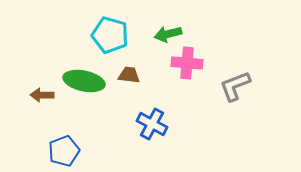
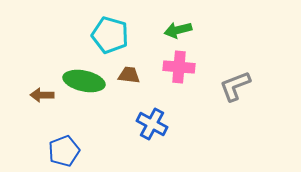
green arrow: moved 10 px right, 4 px up
pink cross: moved 8 px left, 4 px down
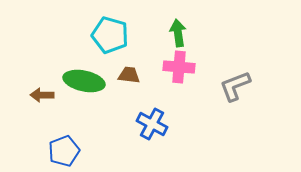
green arrow: moved 3 px down; rotated 96 degrees clockwise
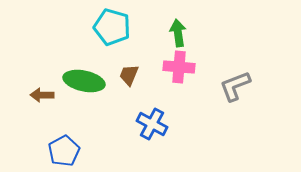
cyan pentagon: moved 2 px right, 8 px up
brown trapezoid: rotated 75 degrees counterclockwise
blue pentagon: rotated 8 degrees counterclockwise
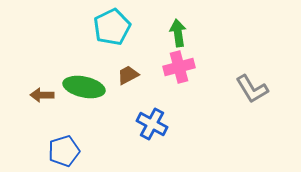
cyan pentagon: rotated 30 degrees clockwise
pink cross: rotated 20 degrees counterclockwise
brown trapezoid: moved 1 px left; rotated 40 degrees clockwise
green ellipse: moved 6 px down
gray L-shape: moved 17 px right, 3 px down; rotated 100 degrees counterclockwise
blue pentagon: rotated 12 degrees clockwise
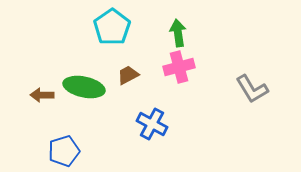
cyan pentagon: rotated 9 degrees counterclockwise
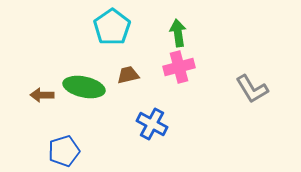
brown trapezoid: rotated 15 degrees clockwise
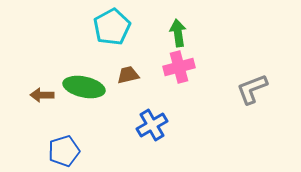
cyan pentagon: rotated 6 degrees clockwise
gray L-shape: rotated 100 degrees clockwise
blue cross: moved 1 px down; rotated 32 degrees clockwise
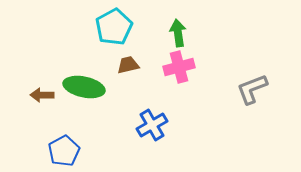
cyan pentagon: moved 2 px right
brown trapezoid: moved 10 px up
blue pentagon: rotated 12 degrees counterclockwise
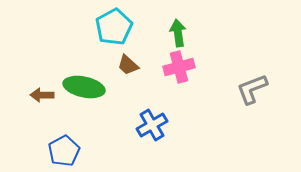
brown trapezoid: rotated 125 degrees counterclockwise
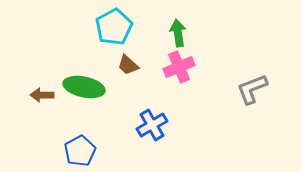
pink cross: rotated 8 degrees counterclockwise
blue pentagon: moved 16 px right
